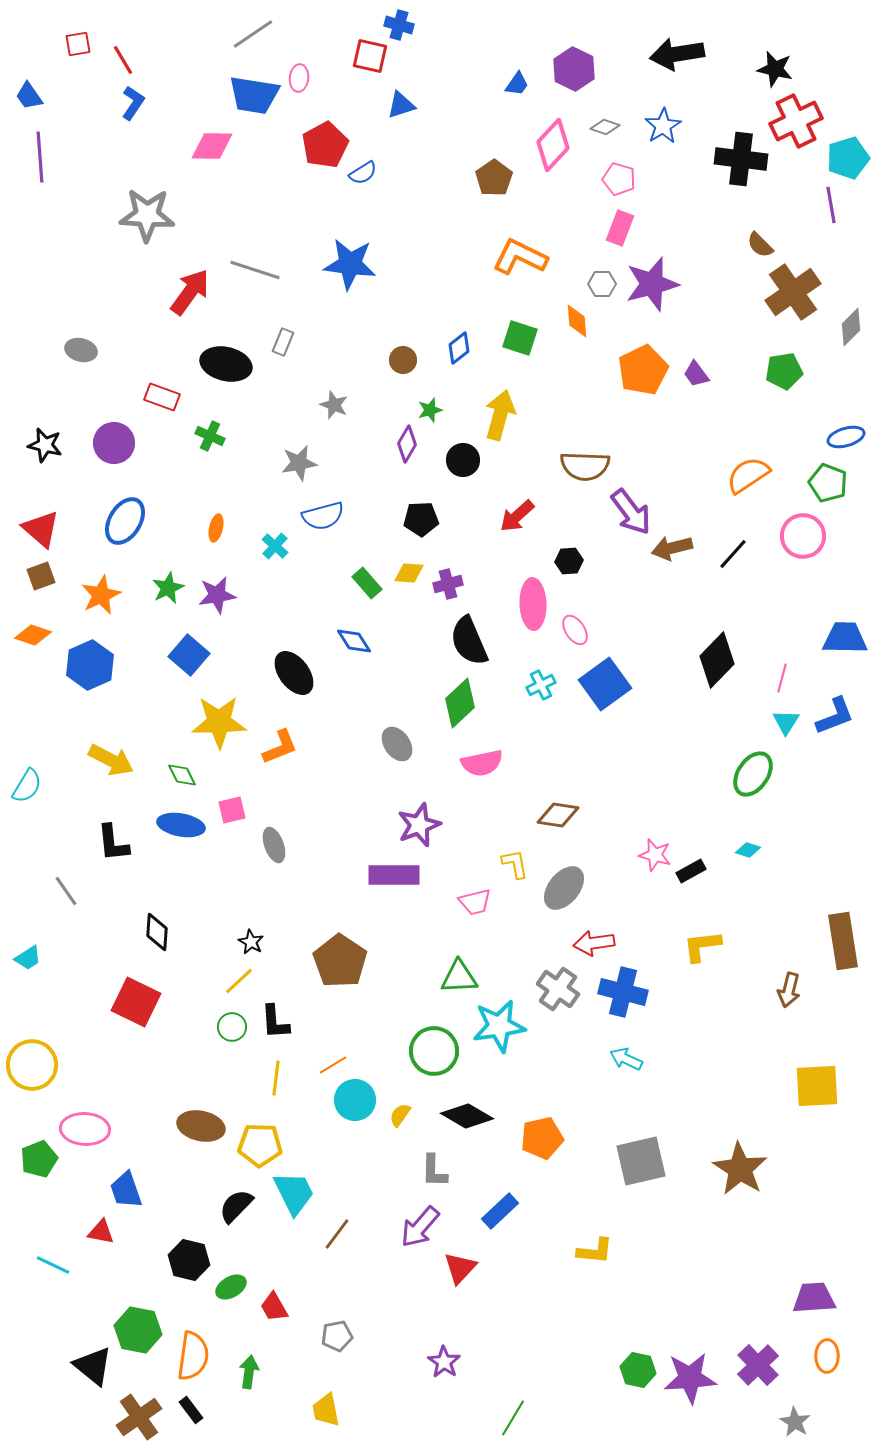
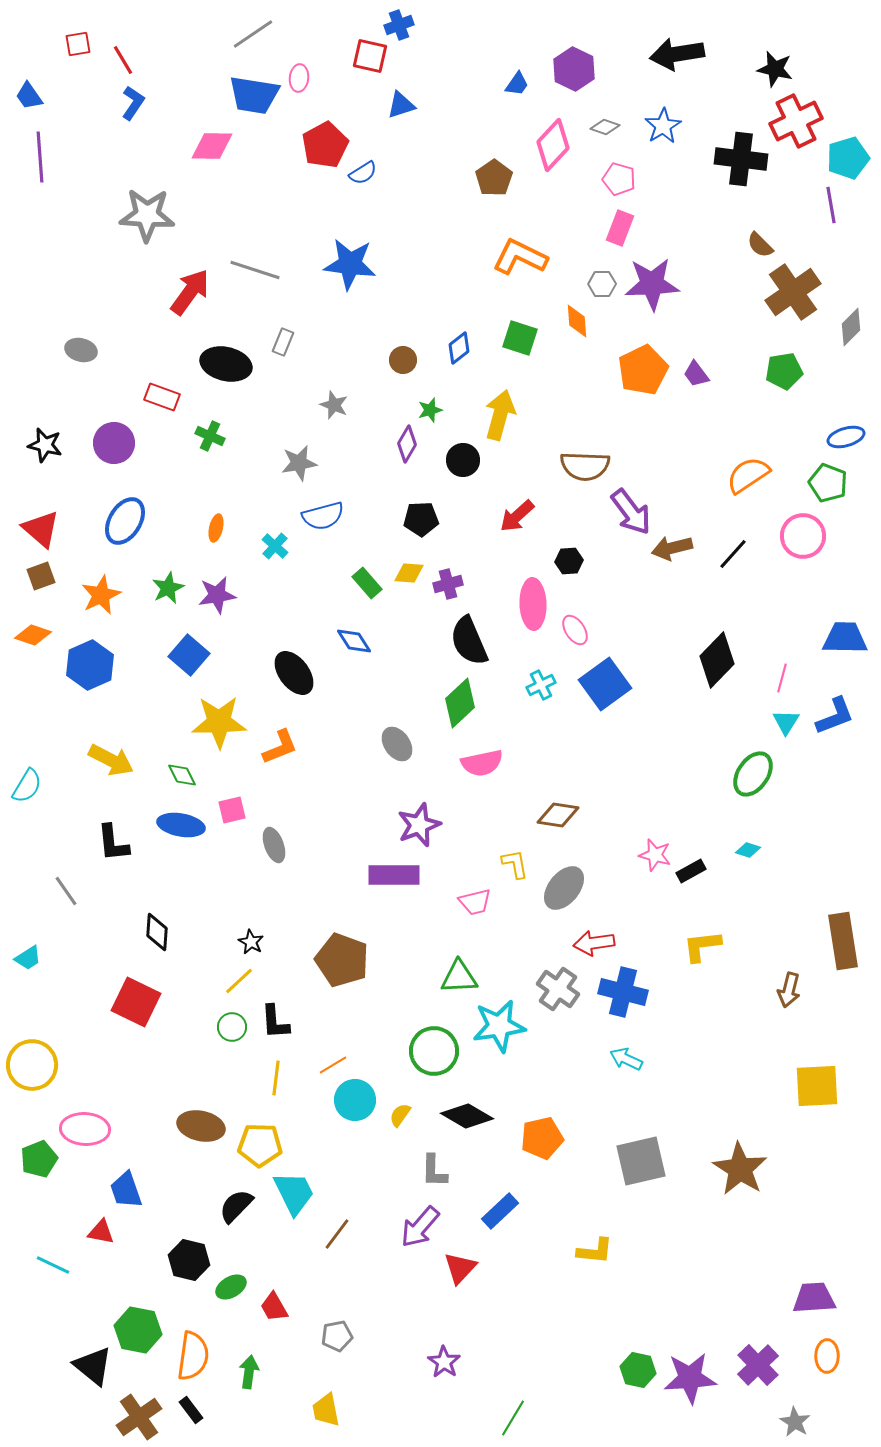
blue cross at (399, 25): rotated 36 degrees counterclockwise
purple star at (652, 284): rotated 12 degrees clockwise
brown pentagon at (340, 961): moved 2 px right, 1 px up; rotated 14 degrees counterclockwise
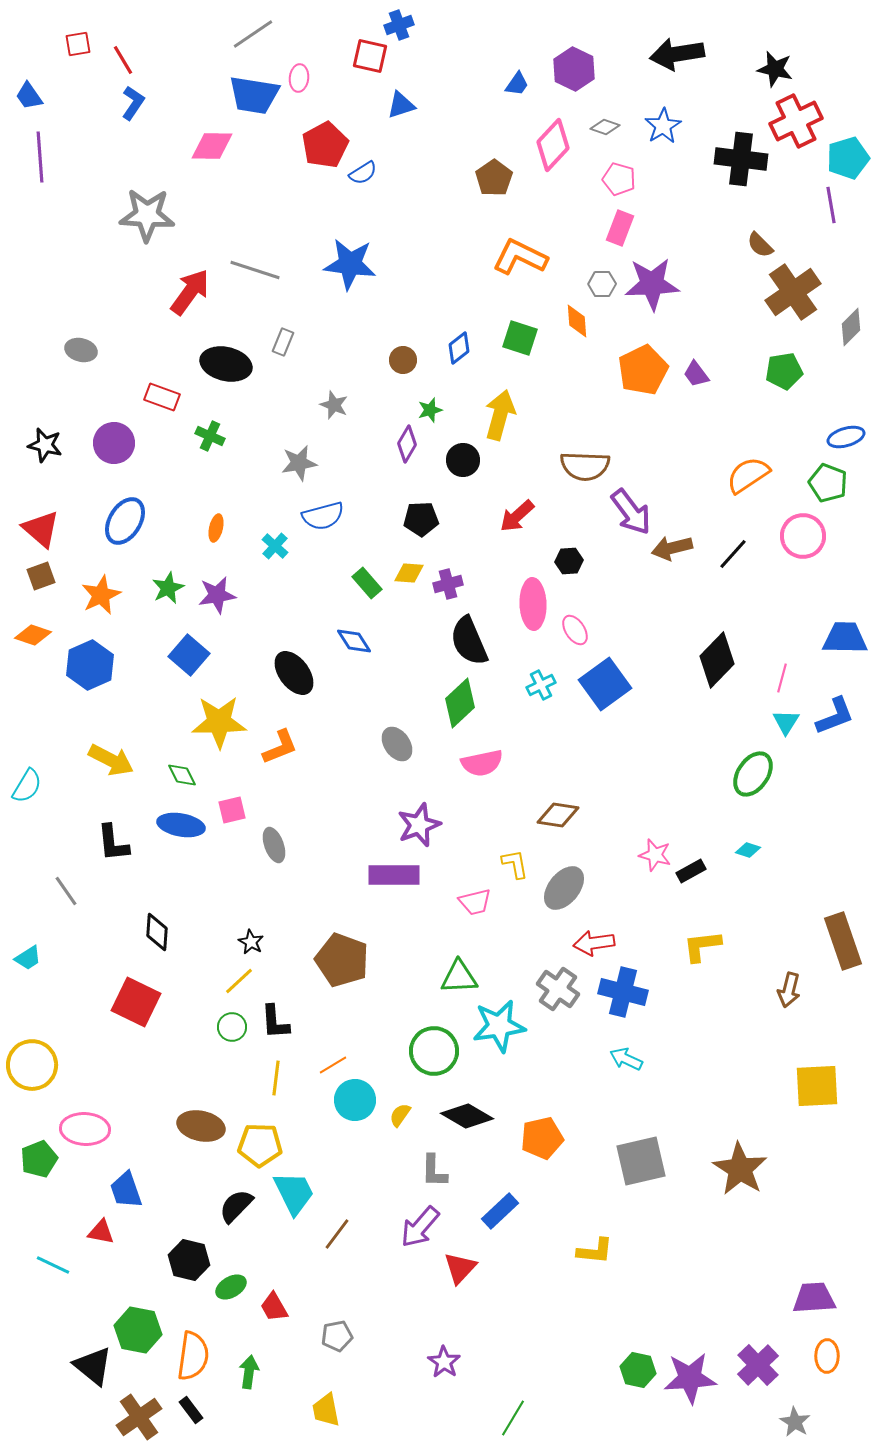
brown rectangle at (843, 941): rotated 10 degrees counterclockwise
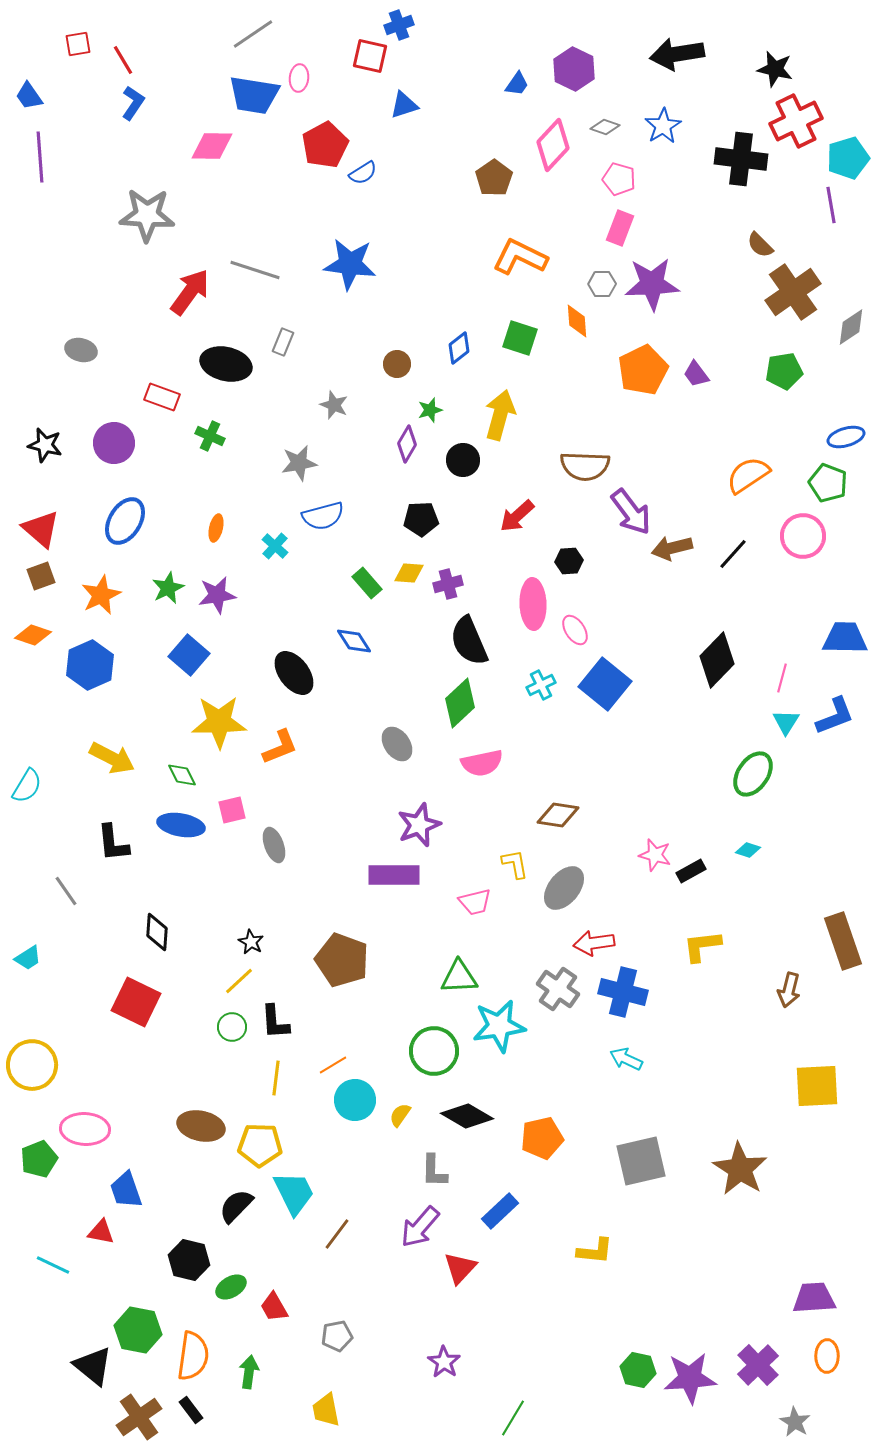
blue triangle at (401, 105): moved 3 px right
gray diamond at (851, 327): rotated 12 degrees clockwise
brown circle at (403, 360): moved 6 px left, 4 px down
blue square at (605, 684): rotated 15 degrees counterclockwise
yellow arrow at (111, 760): moved 1 px right, 2 px up
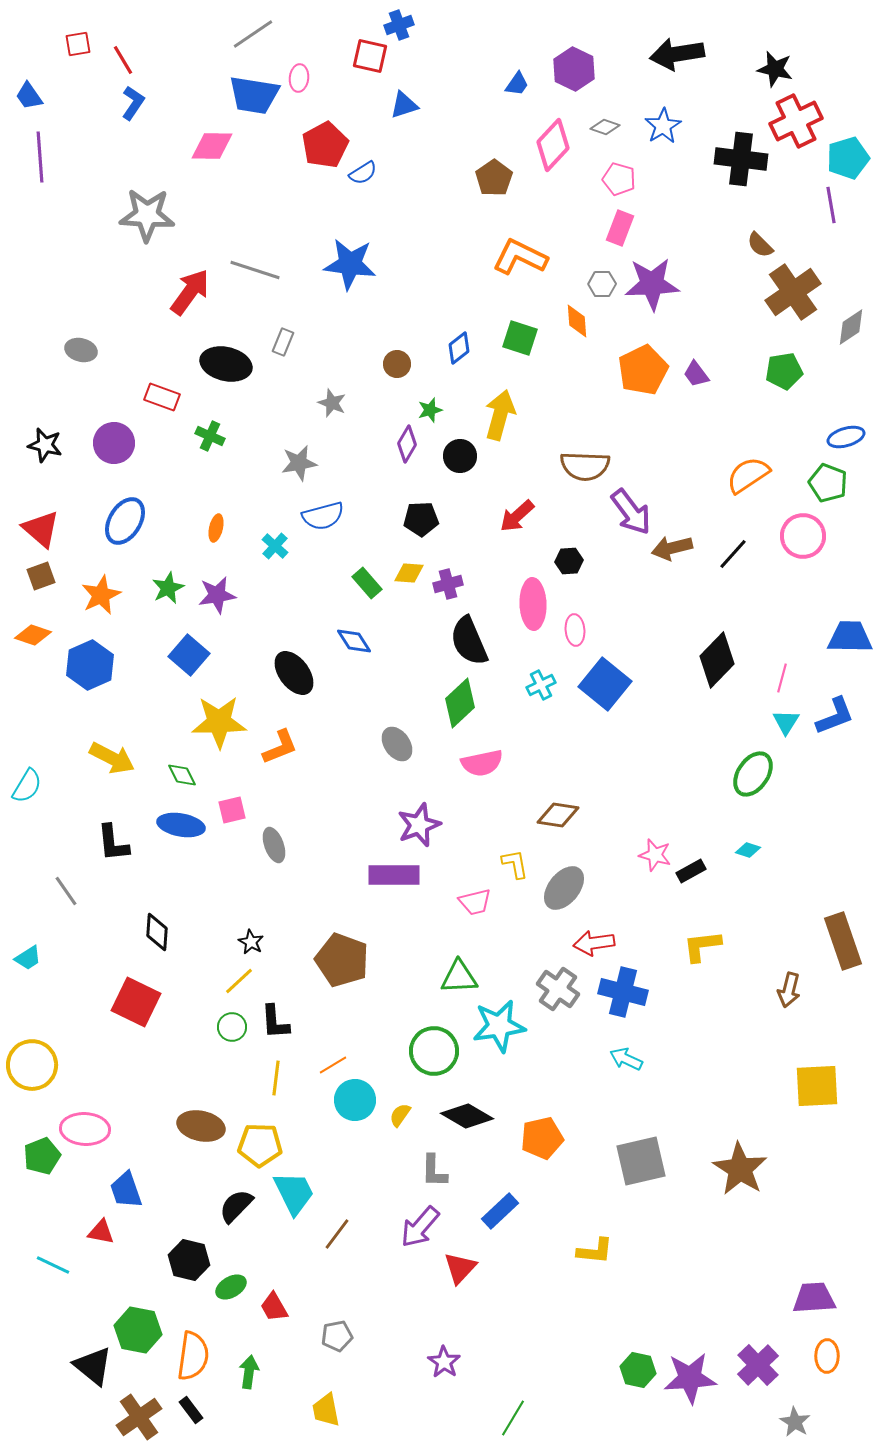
gray star at (334, 405): moved 2 px left, 2 px up
black circle at (463, 460): moved 3 px left, 4 px up
pink ellipse at (575, 630): rotated 28 degrees clockwise
blue trapezoid at (845, 638): moved 5 px right, 1 px up
green pentagon at (39, 1159): moved 3 px right, 3 px up
